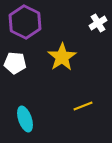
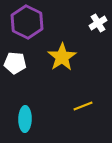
purple hexagon: moved 2 px right
cyan ellipse: rotated 20 degrees clockwise
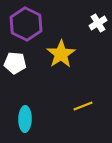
purple hexagon: moved 1 px left, 2 px down
yellow star: moved 1 px left, 3 px up
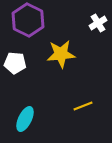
purple hexagon: moved 2 px right, 4 px up
yellow star: rotated 28 degrees clockwise
cyan ellipse: rotated 25 degrees clockwise
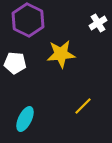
yellow line: rotated 24 degrees counterclockwise
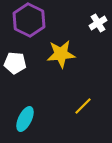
purple hexagon: moved 1 px right
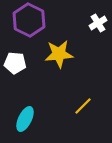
yellow star: moved 2 px left
